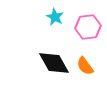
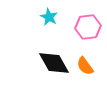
cyan star: moved 6 px left
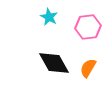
orange semicircle: moved 3 px right, 2 px down; rotated 66 degrees clockwise
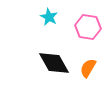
pink hexagon: rotated 15 degrees clockwise
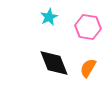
cyan star: rotated 18 degrees clockwise
black diamond: rotated 8 degrees clockwise
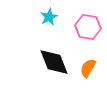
black diamond: moved 1 px up
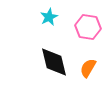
black diamond: rotated 8 degrees clockwise
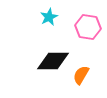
black diamond: moved 1 px left, 1 px up; rotated 76 degrees counterclockwise
orange semicircle: moved 7 px left, 7 px down
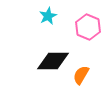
cyan star: moved 1 px left, 1 px up
pink hexagon: rotated 15 degrees clockwise
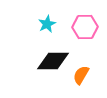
cyan star: moved 1 px left, 8 px down
pink hexagon: moved 3 px left; rotated 25 degrees counterclockwise
